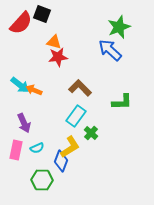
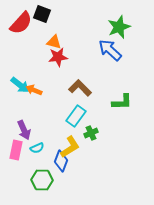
purple arrow: moved 7 px down
green cross: rotated 24 degrees clockwise
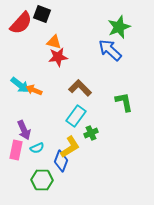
green L-shape: moved 2 px right; rotated 100 degrees counterclockwise
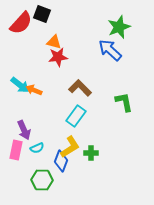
green cross: moved 20 px down; rotated 24 degrees clockwise
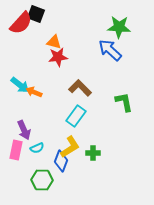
black square: moved 6 px left
green star: rotated 25 degrees clockwise
orange arrow: moved 2 px down
green cross: moved 2 px right
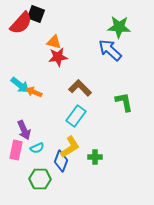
green cross: moved 2 px right, 4 px down
green hexagon: moved 2 px left, 1 px up
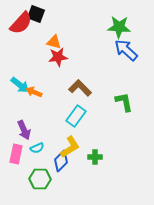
blue arrow: moved 16 px right
pink rectangle: moved 4 px down
blue diamond: rotated 25 degrees clockwise
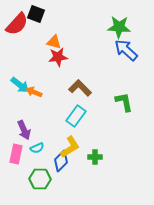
red semicircle: moved 4 px left, 1 px down
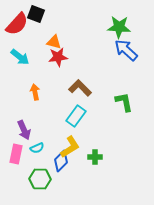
cyan arrow: moved 28 px up
orange arrow: moved 1 px right; rotated 56 degrees clockwise
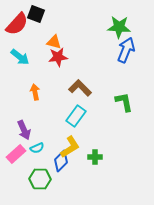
blue arrow: rotated 70 degrees clockwise
pink rectangle: rotated 36 degrees clockwise
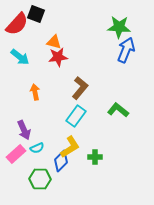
brown L-shape: rotated 85 degrees clockwise
green L-shape: moved 6 px left, 8 px down; rotated 40 degrees counterclockwise
